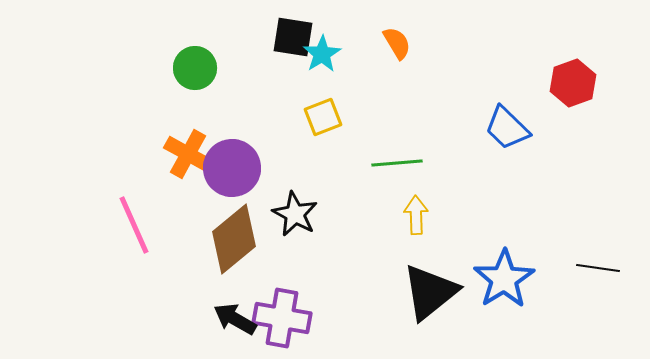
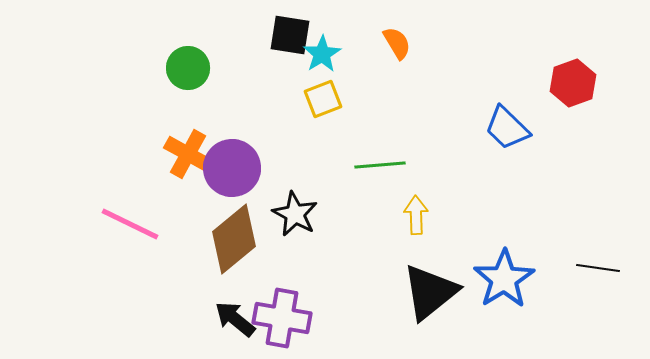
black square: moved 3 px left, 2 px up
green circle: moved 7 px left
yellow square: moved 18 px up
green line: moved 17 px left, 2 px down
pink line: moved 4 px left, 1 px up; rotated 40 degrees counterclockwise
black arrow: rotated 9 degrees clockwise
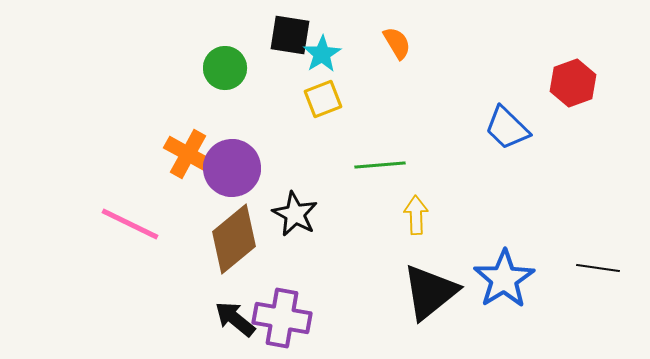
green circle: moved 37 px right
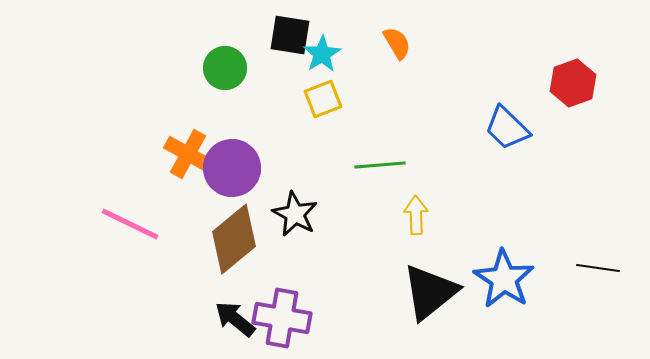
blue star: rotated 6 degrees counterclockwise
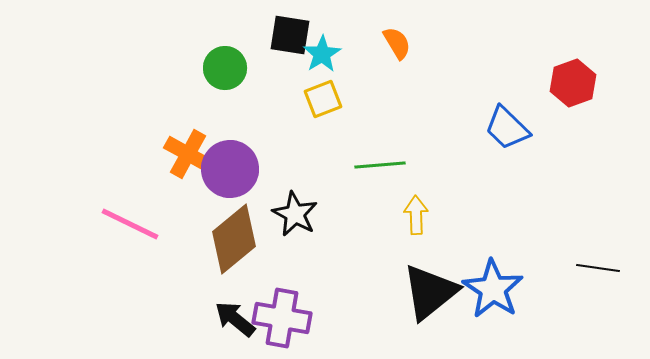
purple circle: moved 2 px left, 1 px down
blue star: moved 11 px left, 10 px down
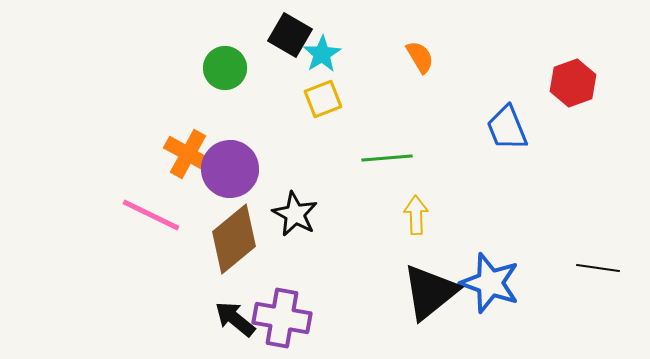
black square: rotated 21 degrees clockwise
orange semicircle: moved 23 px right, 14 px down
blue trapezoid: rotated 24 degrees clockwise
green line: moved 7 px right, 7 px up
pink line: moved 21 px right, 9 px up
blue star: moved 3 px left, 6 px up; rotated 14 degrees counterclockwise
